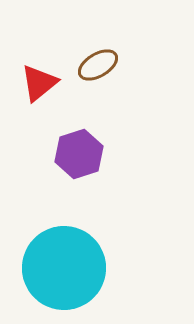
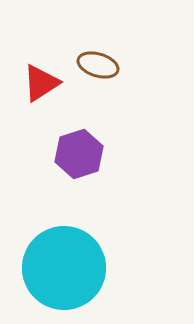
brown ellipse: rotated 48 degrees clockwise
red triangle: moved 2 px right; rotated 6 degrees clockwise
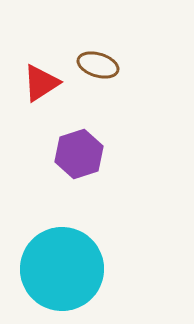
cyan circle: moved 2 px left, 1 px down
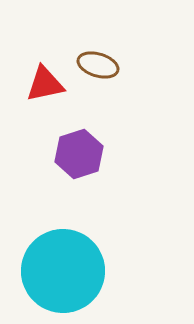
red triangle: moved 4 px right, 1 px down; rotated 21 degrees clockwise
cyan circle: moved 1 px right, 2 px down
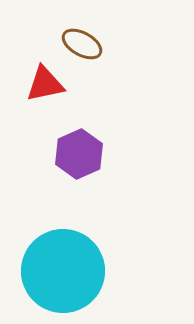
brown ellipse: moved 16 px left, 21 px up; rotated 12 degrees clockwise
purple hexagon: rotated 6 degrees counterclockwise
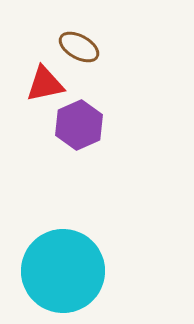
brown ellipse: moved 3 px left, 3 px down
purple hexagon: moved 29 px up
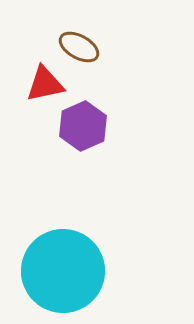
purple hexagon: moved 4 px right, 1 px down
